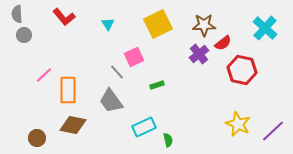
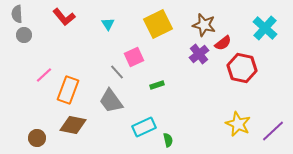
brown star: rotated 15 degrees clockwise
red hexagon: moved 2 px up
orange rectangle: rotated 20 degrees clockwise
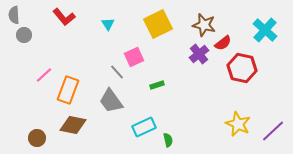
gray semicircle: moved 3 px left, 1 px down
cyan cross: moved 2 px down
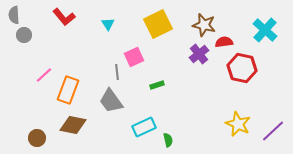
red semicircle: moved 1 px right, 1 px up; rotated 150 degrees counterclockwise
gray line: rotated 35 degrees clockwise
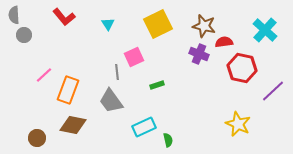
brown star: moved 1 px down
purple cross: rotated 30 degrees counterclockwise
purple line: moved 40 px up
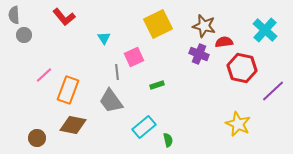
cyan triangle: moved 4 px left, 14 px down
cyan rectangle: rotated 15 degrees counterclockwise
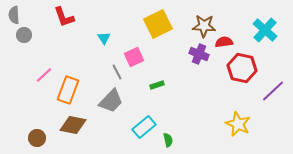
red L-shape: rotated 20 degrees clockwise
brown star: rotated 10 degrees counterclockwise
gray line: rotated 21 degrees counterclockwise
gray trapezoid: rotated 100 degrees counterclockwise
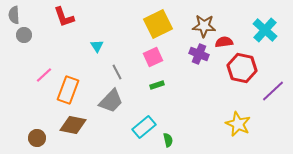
cyan triangle: moved 7 px left, 8 px down
pink square: moved 19 px right
